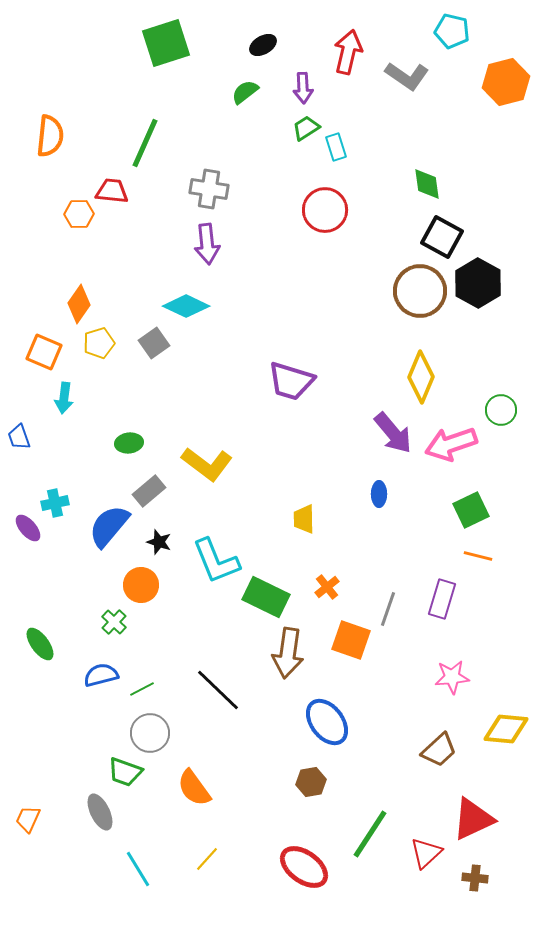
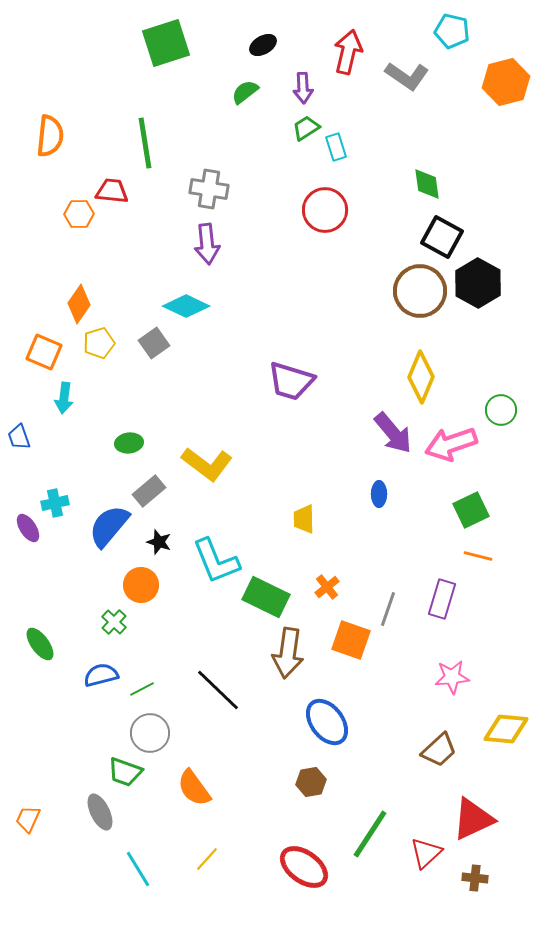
green line at (145, 143): rotated 33 degrees counterclockwise
purple ellipse at (28, 528): rotated 8 degrees clockwise
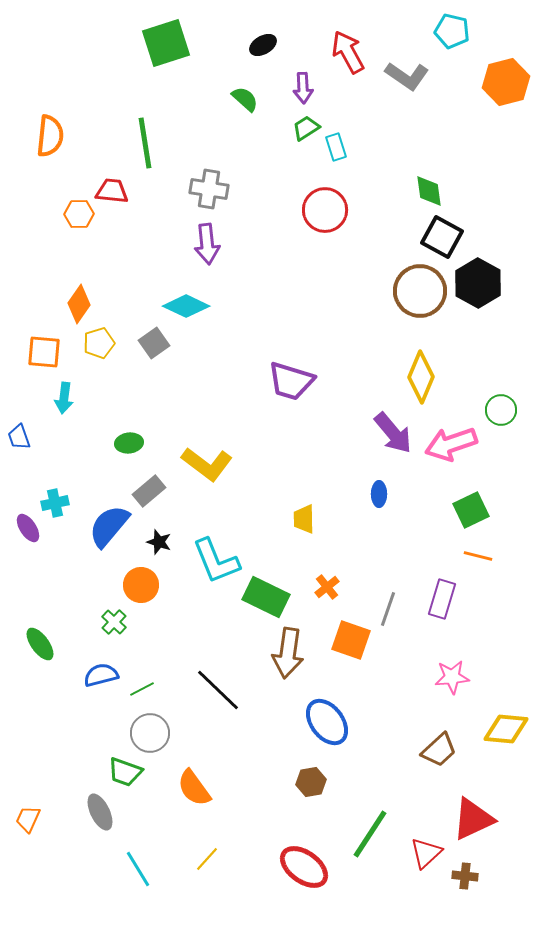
red arrow at (348, 52): rotated 42 degrees counterclockwise
green semicircle at (245, 92): moved 7 px down; rotated 80 degrees clockwise
green diamond at (427, 184): moved 2 px right, 7 px down
orange square at (44, 352): rotated 18 degrees counterclockwise
brown cross at (475, 878): moved 10 px left, 2 px up
